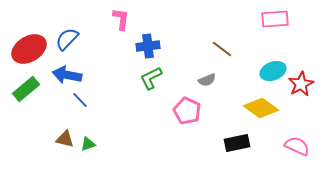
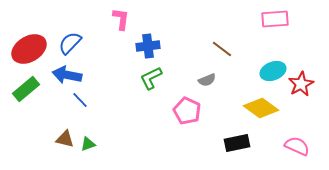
blue semicircle: moved 3 px right, 4 px down
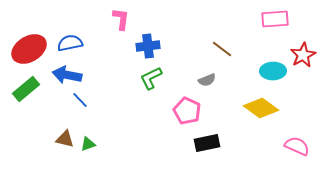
blue semicircle: rotated 35 degrees clockwise
cyan ellipse: rotated 20 degrees clockwise
red star: moved 2 px right, 29 px up
black rectangle: moved 30 px left
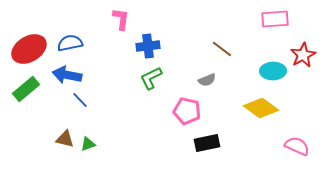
pink pentagon: rotated 12 degrees counterclockwise
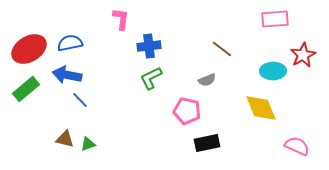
blue cross: moved 1 px right
yellow diamond: rotated 32 degrees clockwise
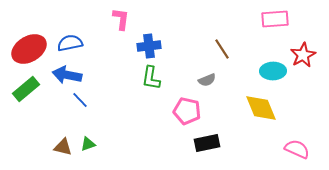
brown line: rotated 20 degrees clockwise
green L-shape: rotated 55 degrees counterclockwise
brown triangle: moved 2 px left, 8 px down
pink semicircle: moved 3 px down
